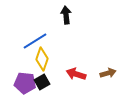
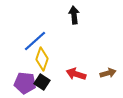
black arrow: moved 8 px right
blue line: rotated 10 degrees counterclockwise
black square: rotated 28 degrees counterclockwise
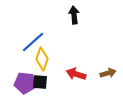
blue line: moved 2 px left, 1 px down
black square: moved 2 px left; rotated 28 degrees counterclockwise
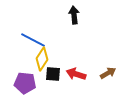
blue line: moved 2 px up; rotated 70 degrees clockwise
yellow diamond: rotated 15 degrees clockwise
brown arrow: rotated 14 degrees counterclockwise
black square: moved 13 px right, 8 px up
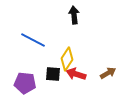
yellow diamond: moved 25 px right
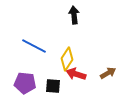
blue line: moved 1 px right, 6 px down
black square: moved 12 px down
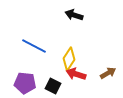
black arrow: rotated 66 degrees counterclockwise
yellow diamond: moved 2 px right
black square: rotated 21 degrees clockwise
